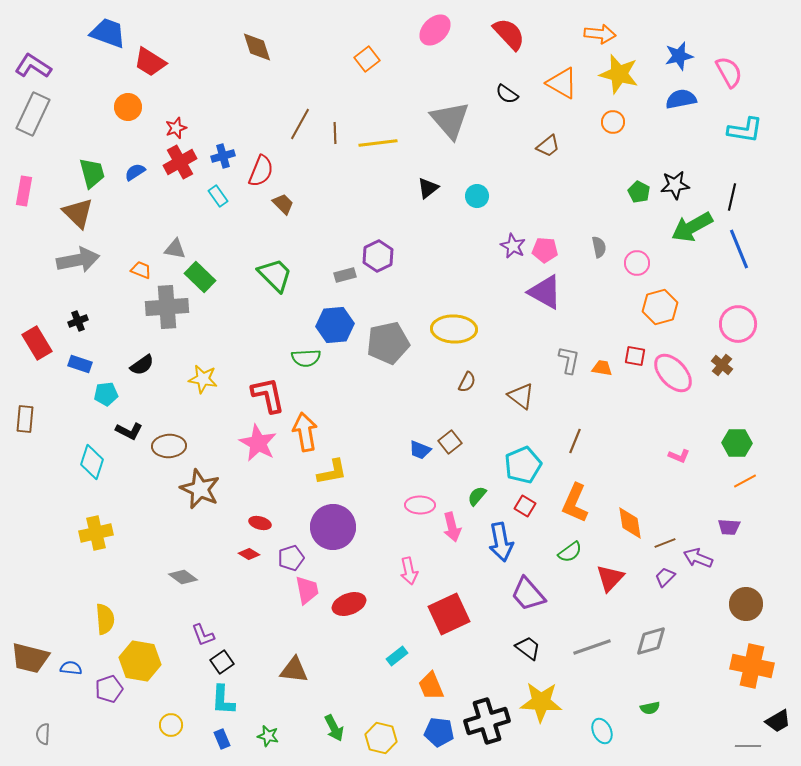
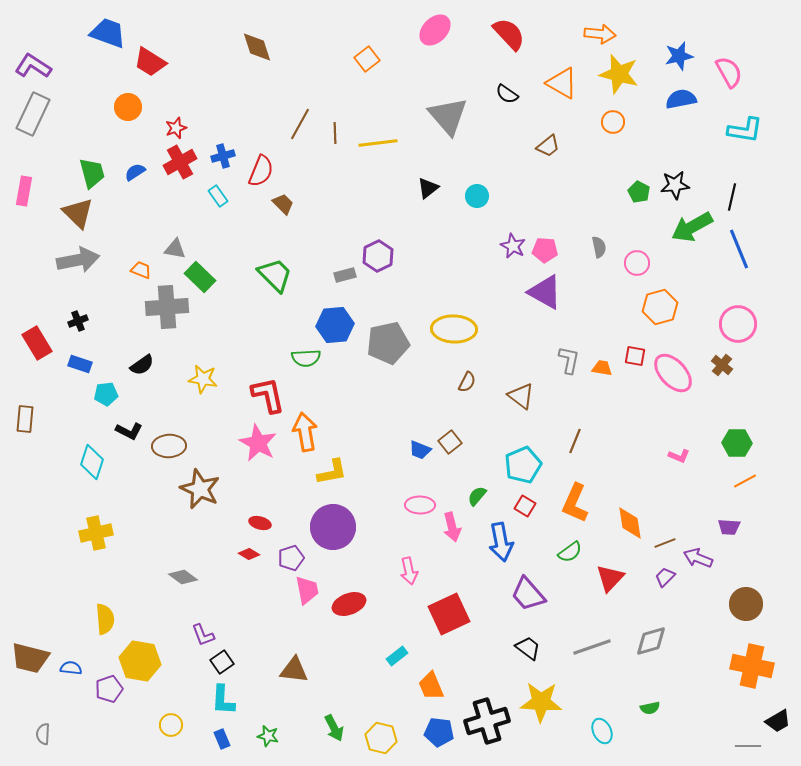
gray triangle at (450, 120): moved 2 px left, 4 px up
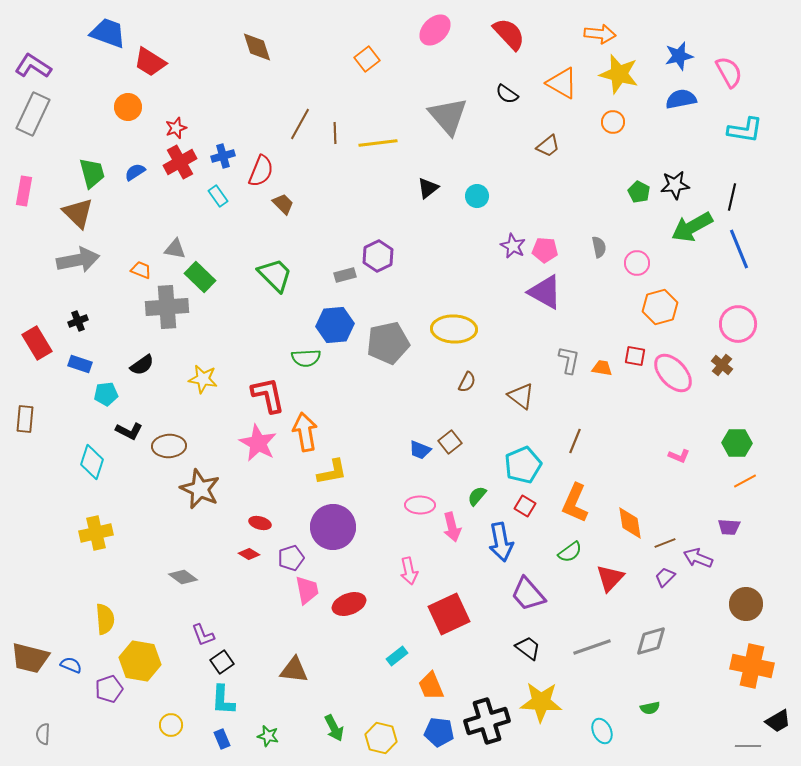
blue semicircle at (71, 668): moved 3 px up; rotated 15 degrees clockwise
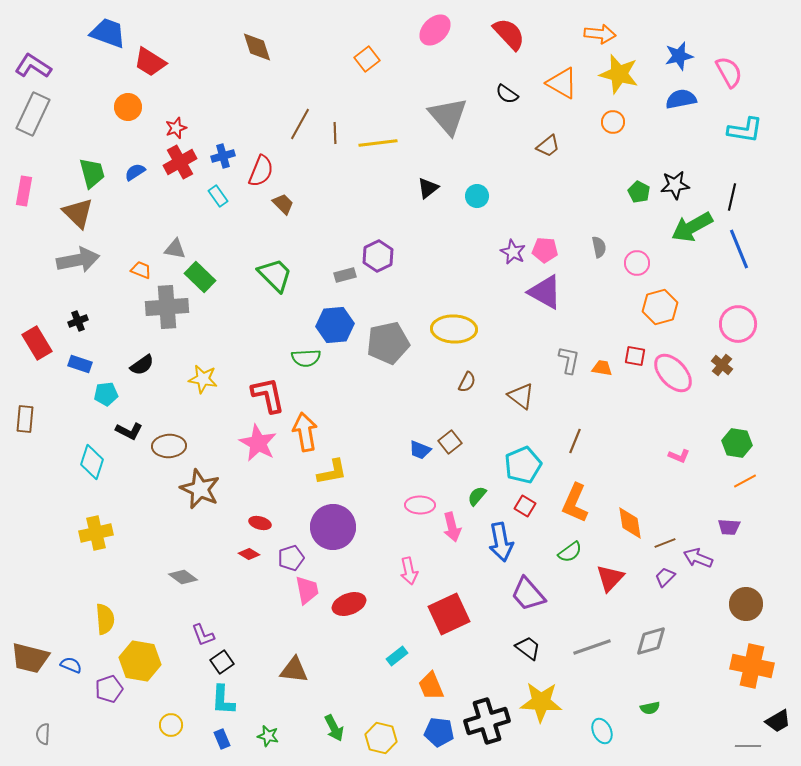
purple star at (513, 246): moved 6 px down
green hexagon at (737, 443): rotated 8 degrees clockwise
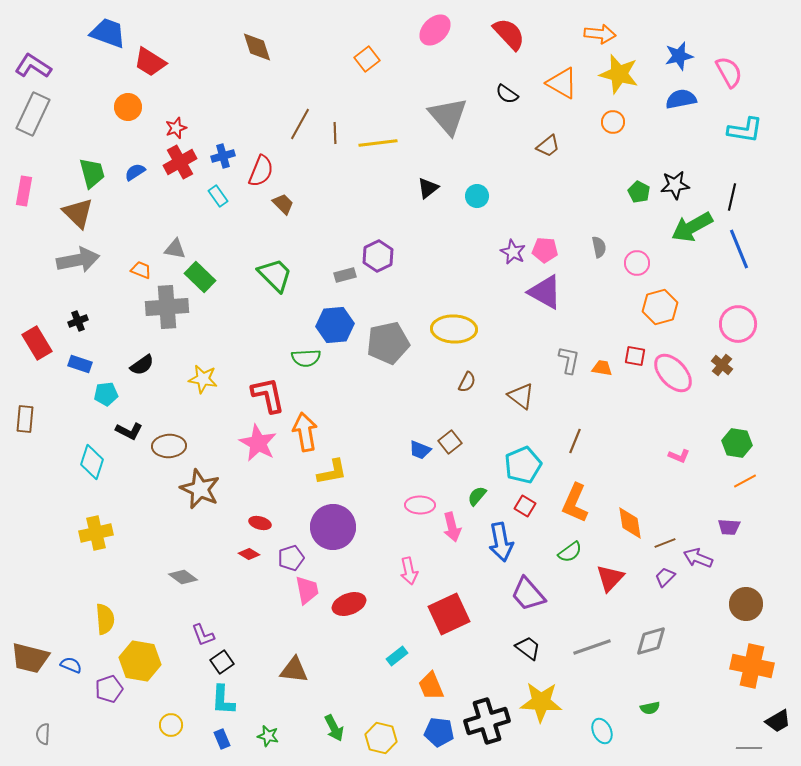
gray line at (748, 746): moved 1 px right, 2 px down
